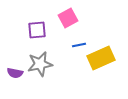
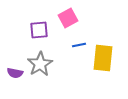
purple square: moved 2 px right
yellow rectangle: moved 2 px right; rotated 60 degrees counterclockwise
gray star: rotated 20 degrees counterclockwise
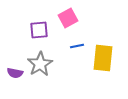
blue line: moved 2 px left, 1 px down
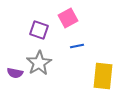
purple square: rotated 24 degrees clockwise
yellow rectangle: moved 18 px down
gray star: moved 1 px left, 1 px up
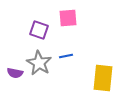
pink square: rotated 24 degrees clockwise
blue line: moved 11 px left, 10 px down
gray star: rotated 10 degrees counterclockwise
yellow rectangle: moved 2 px down
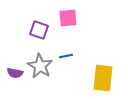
gray star: moved 1 px right, 3 px down
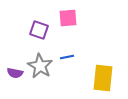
blue line: moved 1 px right, 1 px down
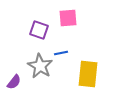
blue line: moved 6 px left, 4 px up
purple semicircle: moved 1 px left, 9 px down; rotated 63 degrees counterclockwise
yellow rectangle: moved 15 px left, 4 px up
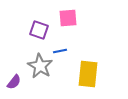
blue line: moved 1 px left, 2 px up
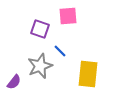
pink square: moved 2 px up
purple square: moved 1 px right, 1 px up
blue line: rotated 56 degrees clockwise
gray star: rotated 20 degrees clockwise
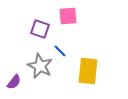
gray star: rotated 25 degrees counterclockwise
yellow rectangle: moved 3 px up
